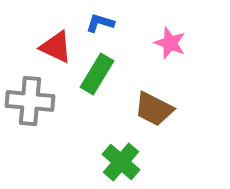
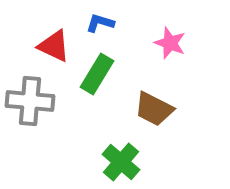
red triangle: moved 2 px left, 1 px up
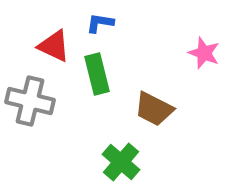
blue L-shape: rotated 8 degrees counterclockwise
pink star: moved 34 px right, 10 px down
green rectangle: rotated 45 degrees counterclockwise
gray cross: rotated 9 degrees clockwise
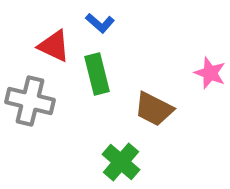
blue L-shape: rotated 148 degrees counterclockwise
pink star: moved 6 px right, 20 px down
